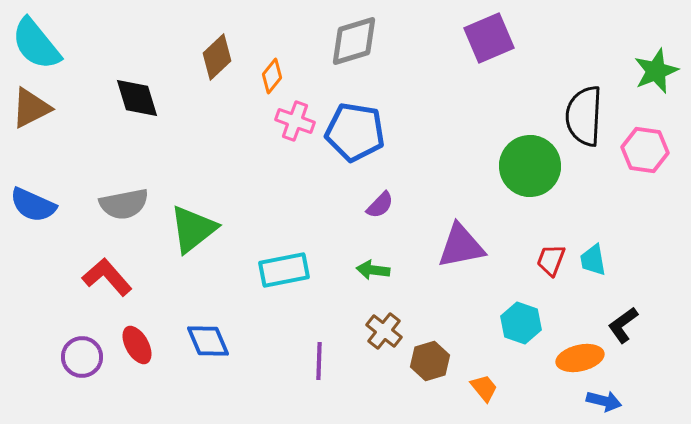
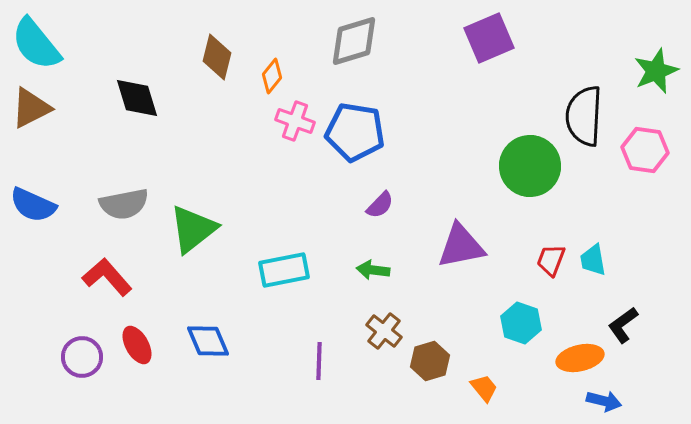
brown diamond: rotated 33 degrees counterclockwise
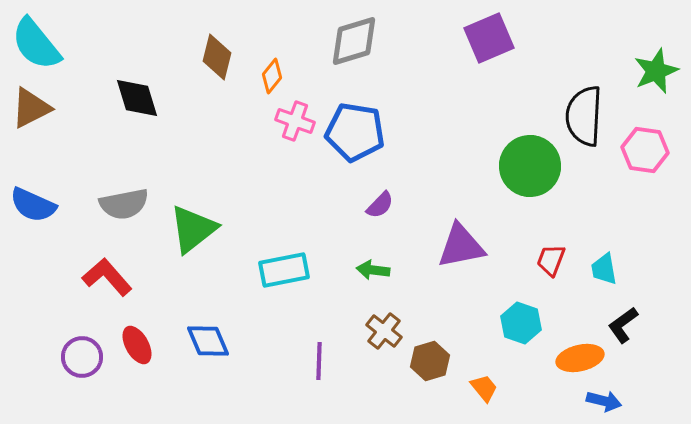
cyan trapezoid: moved 11 px right, 9 px down
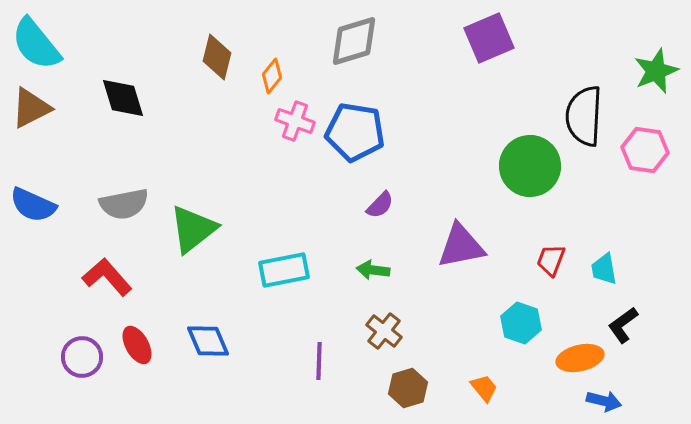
black diamond: moved 14 px left
brown hexagon: moved 22 px left, 27 px down
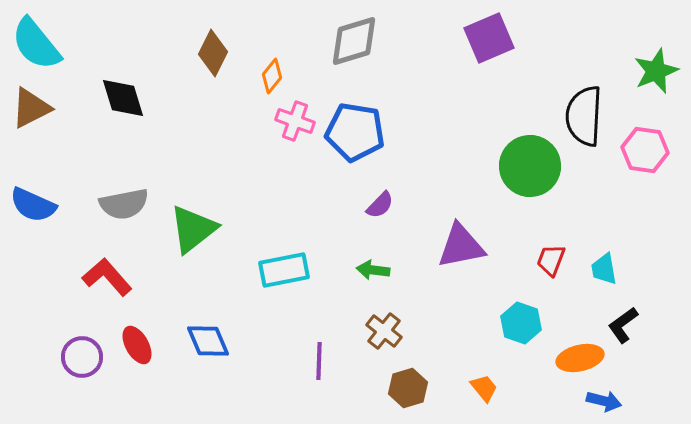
brown diamond: moved 4 px left, 4 px up; rotated 12 degrees clockwise
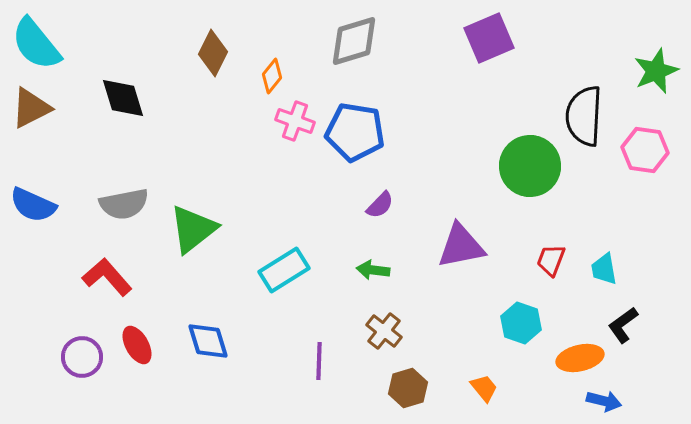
cyan rectangle: rotated 21 degrees counterclockwise
blue diamond: rotated 6 degrees clockwise
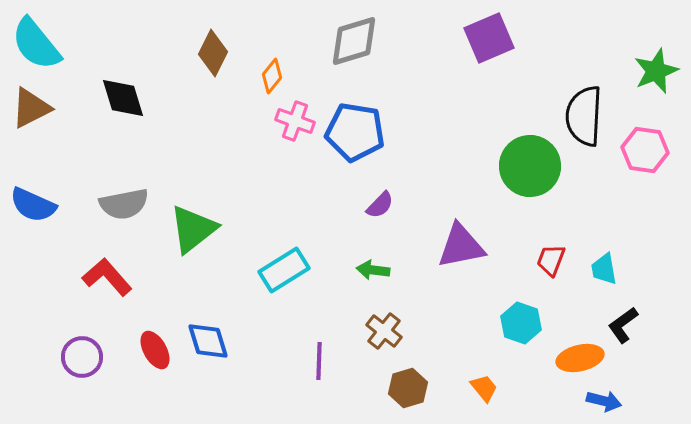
red ellipse: moved 18 px right, 5 px down
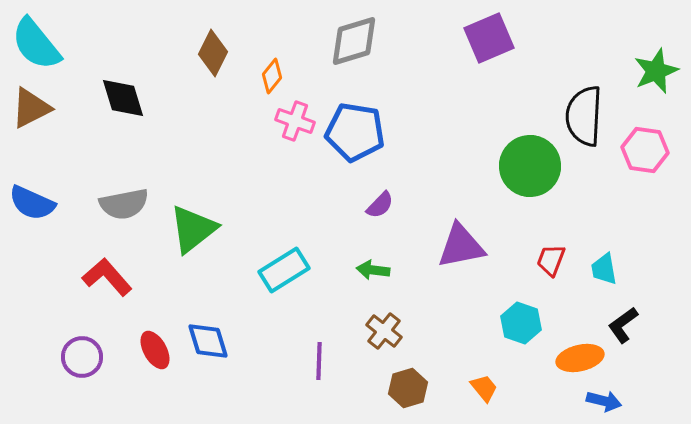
blue semicircle: moved 1 px left, 2 px up
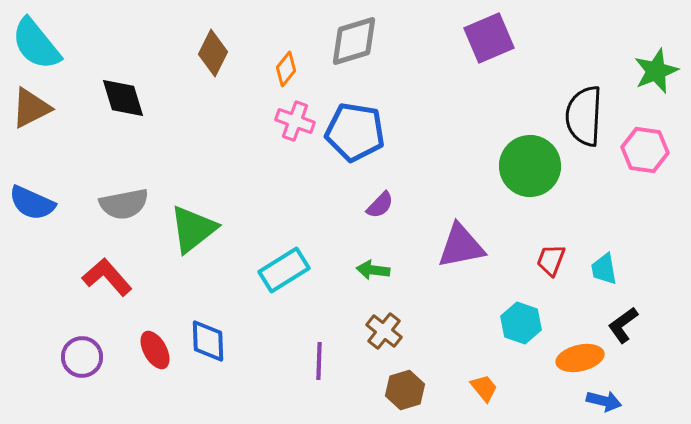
orange diamond: moved 14 px right, 7 px up
blue diamond: rotated 15 degrees clockwise
brown hexagon: moved 3 px left, 2 px down
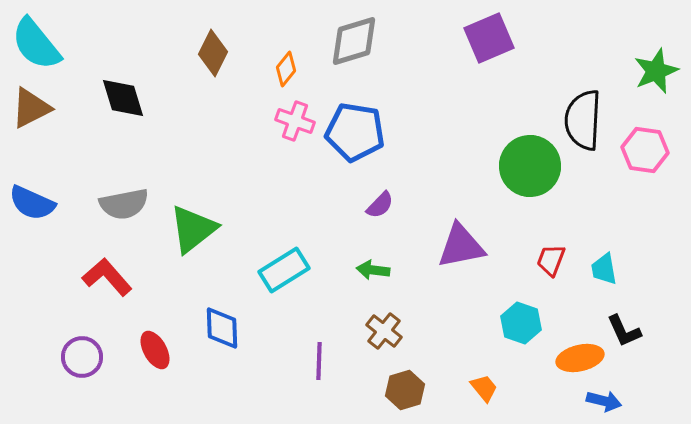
black semicircle: moved 1 px left, 4 px down
black L-shape: moved 1 px right, 6 px down; rotated 78 degrees counterclockwise
blue diamond: moved 14 px right, 13 px up
